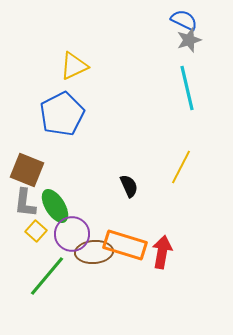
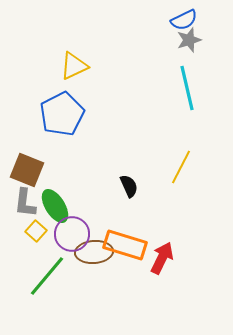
blue semicircle: rotated 128 degrees clockwise
red arrow: moved 6 px down; rotated 16 degrees clockwise
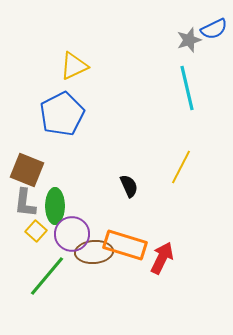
blue semicircle: moved 30 px right, 9 px down
green ellipse: rotated 32 degrees clockwise
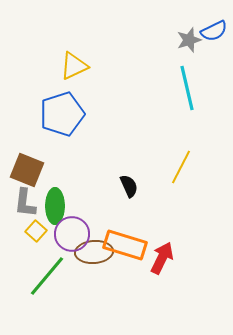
blue semicircle: moved 2 px down
blue pentagon: rotated 9 degrees clockwise
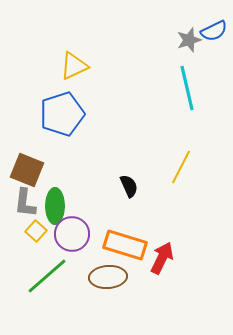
brown ellipse: moved 14 px right, 25 px down
green line: rotated 9 degrees clockwise
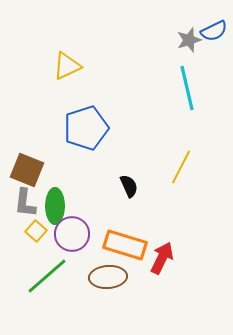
yellow triangle: moved 7 px left
blue pentagon: moved 24 px right, 14 px down
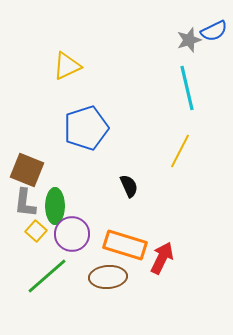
yellow line: moved 1 px left, 16 px up
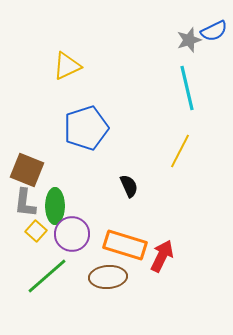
red arrow: moved 2 px up
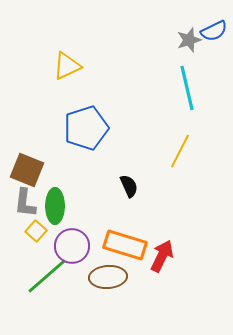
purple circle: moved 12 px down
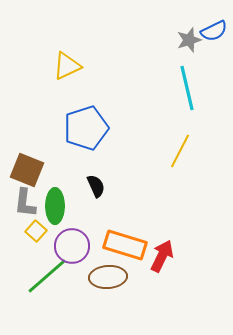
black semicircle: moved 33 px left
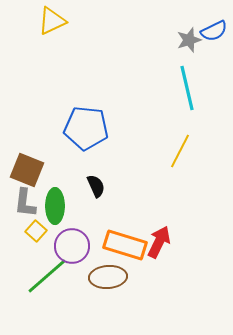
yellow triangle: moved 15 px left, 45 px up
blue pentagon: rotated 24 degrees clockwise
red arrow: moved 3 px left, 14 px up
